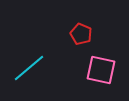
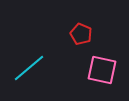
pink square: moved 1 px right
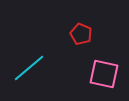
pink square: moved 2 px right, 4 px down
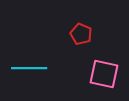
cyan line: rotated 40 degrees clockwise
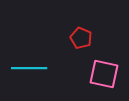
red pentagon: moved 4 px down
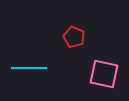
red pentagon: moved 7 px left, 1 px up
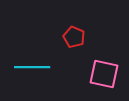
cyan line: moved 3 px right, 1 px up
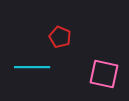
red pentagon: moved 14 px left
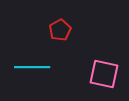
red pentagon: moved 7 px up; rotated 20 degrees clockwise
